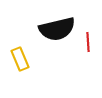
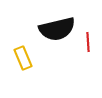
yellow rectangle: moved 3 px right, 1 px up
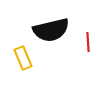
black semicircle: moved 6 px left, 1 px down
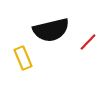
red line: rotated 48 degrees clockwise
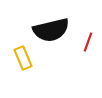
red line: rotated 24 degrees counterclockwise
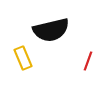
red line: moved 19 px down
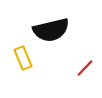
red line: moved 3 px left, 7 px down; rotated 24 degrees clockwise
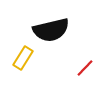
yellow rectangle: rotated 55 degrees clockwise
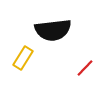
black semicircle: moved 2 px right; rotated 6 degrees clockwise
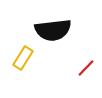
red line: moved 1 px right
